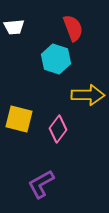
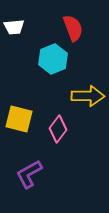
cyan hexagon: moved 3 px left; rotated 20 degrees clockwise
yellow arrow: moved 1 px down
purple L-shape: moved 12 px left, 10 px up
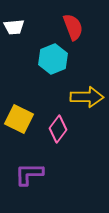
red semicircle: moved 1 px up
yellow arrow: moved 1 px left, 1 px down
yellow square: rotated 12 degrees clockwise
purple L-shape: rotated 28 degrees clockwise
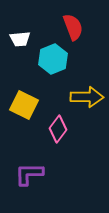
white trapezoid: moved 6 px right, 12 px down
yellow square: moved 5 px right, 14 px up
